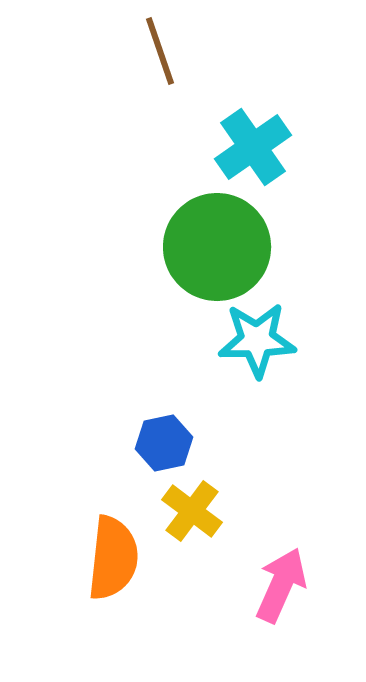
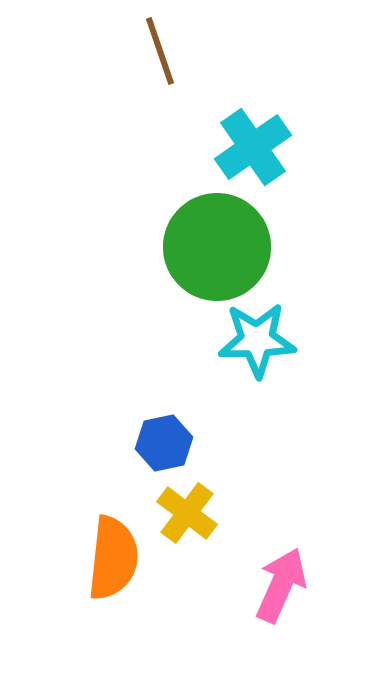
yellow cross: moved 5 px left, 2 px down
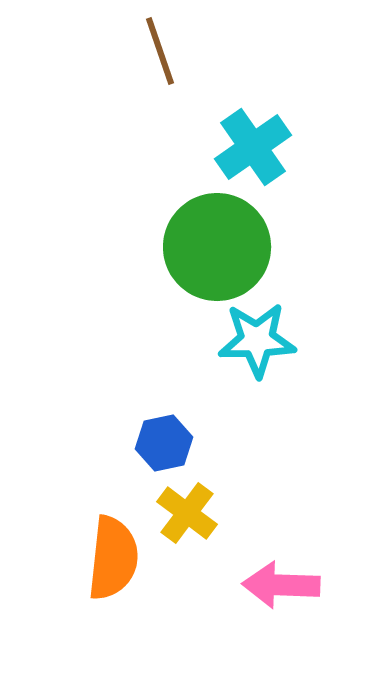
pink arrow: rotated 112 degrees counterclockwise
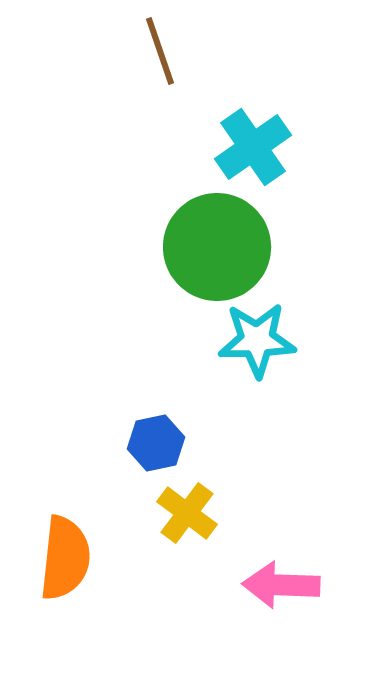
blue hexagon: moved 8 px left
orange semicircle: moved 48 px left
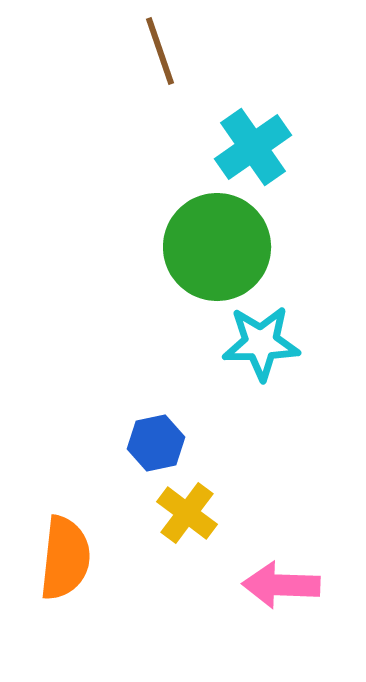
cyan star: moved 4 px right, 3 px down
